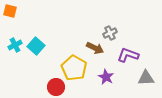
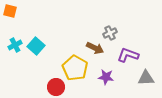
yellow pentagon: moved 1 px right
purple star: rotated 21 degrees counterclockwise
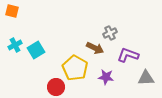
orange square: moved 2 px right
cyan square: moved 4 px down; rotated 18 degrees clockwise
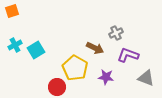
orange square: rotated 32 degrees counterclockwise
gray cross: moved 6 px right
gray triangle: rotated 24 degrees clockwise
red circle: moved 1 px right
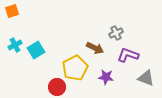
yellow pentagon: rotated 15 degrees clockwise
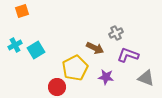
orange square: moved 10 px right
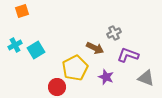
gray cross: moved 2 px left
purple star: rotated 14 degrees clockwise
